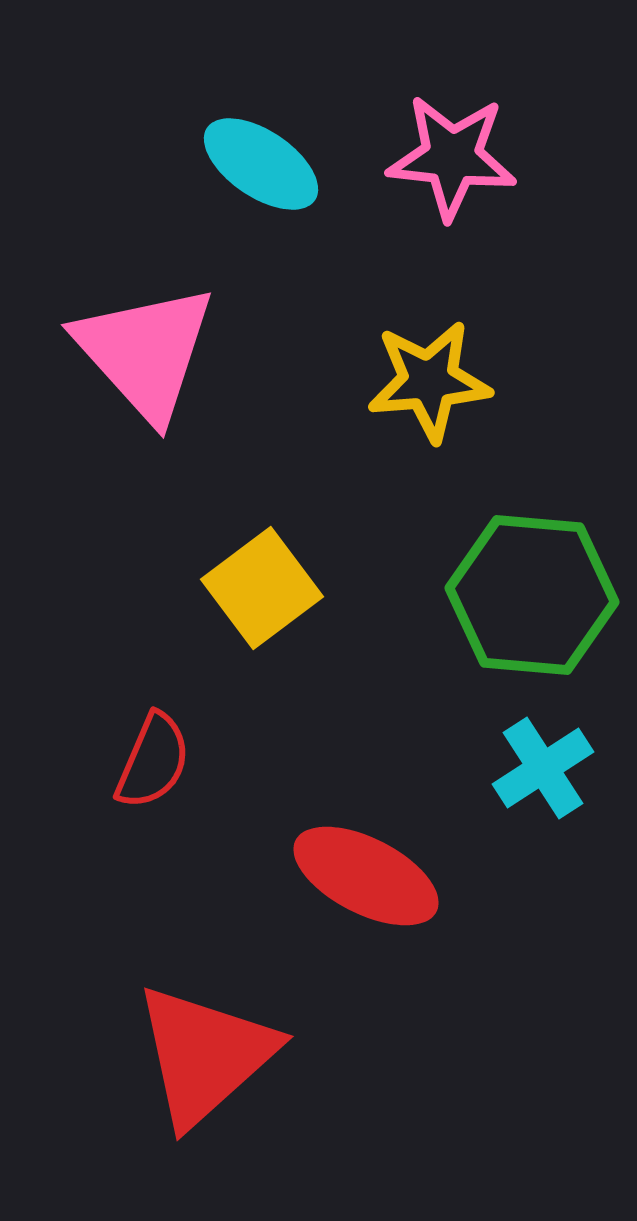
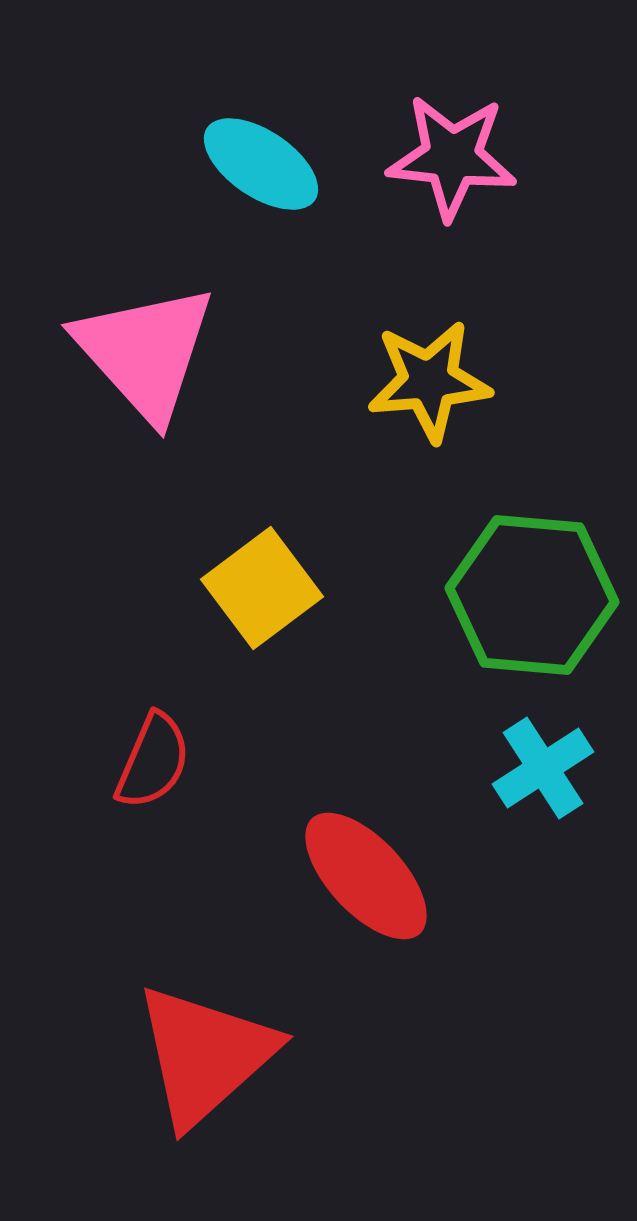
red ellipse: rotated 20 degrees clockwise
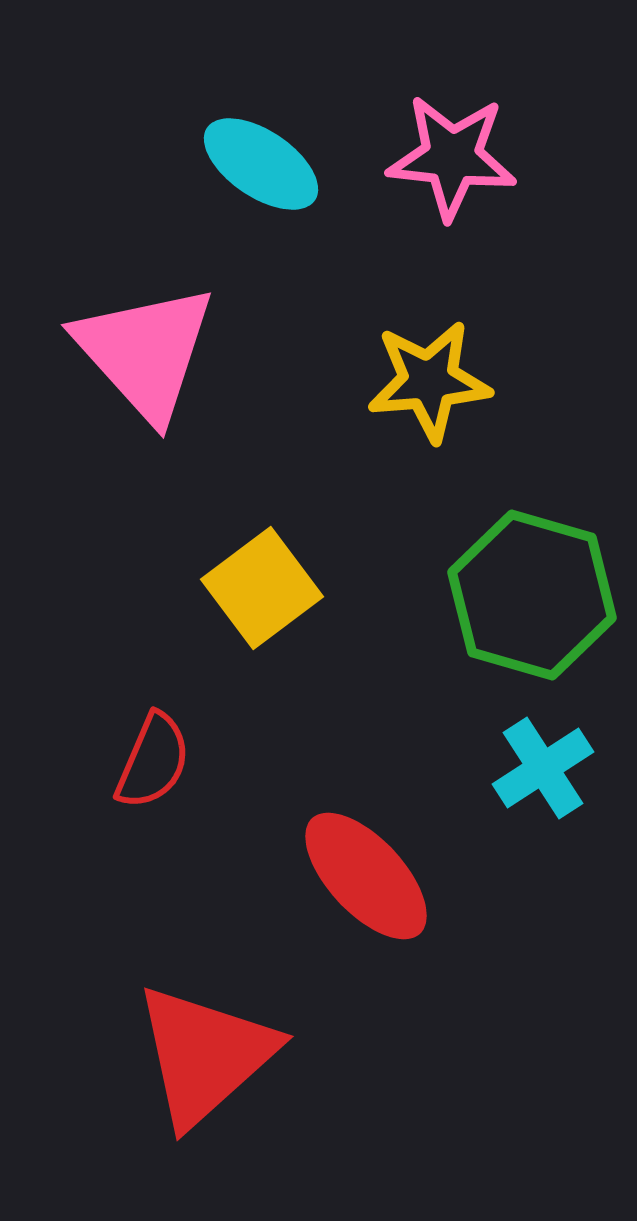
green hexagon: rotated 11 degrees clockwise
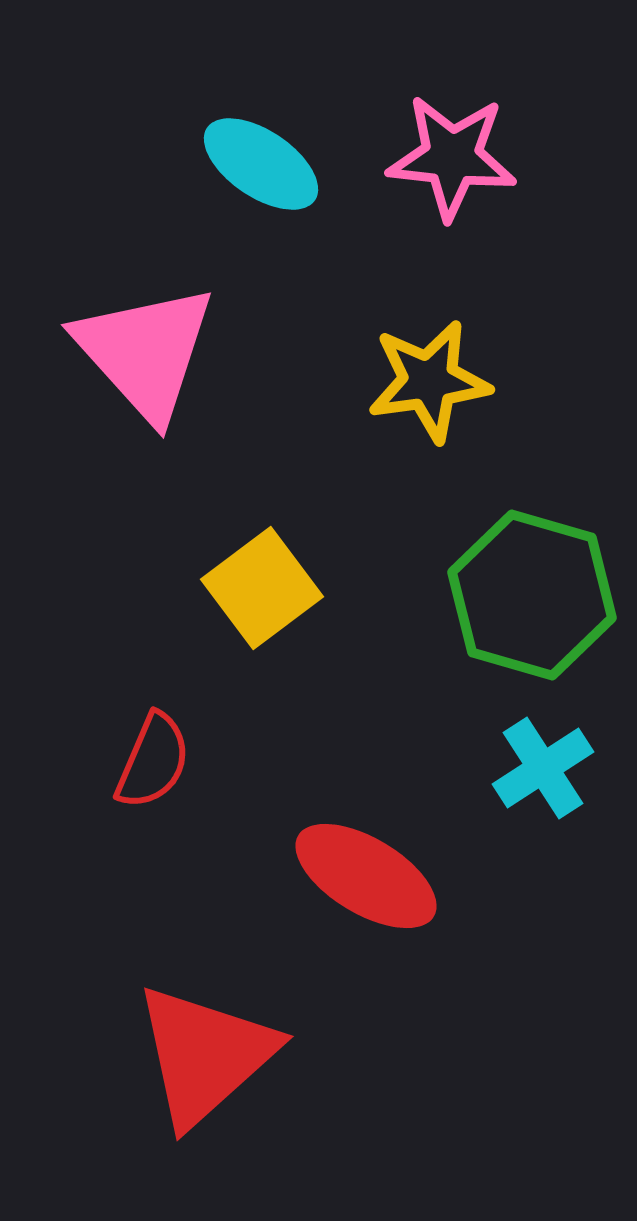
yellow star: rotated 3 degrees counterclockwise
red ellipse: rotated 16 degrees counterclockwise
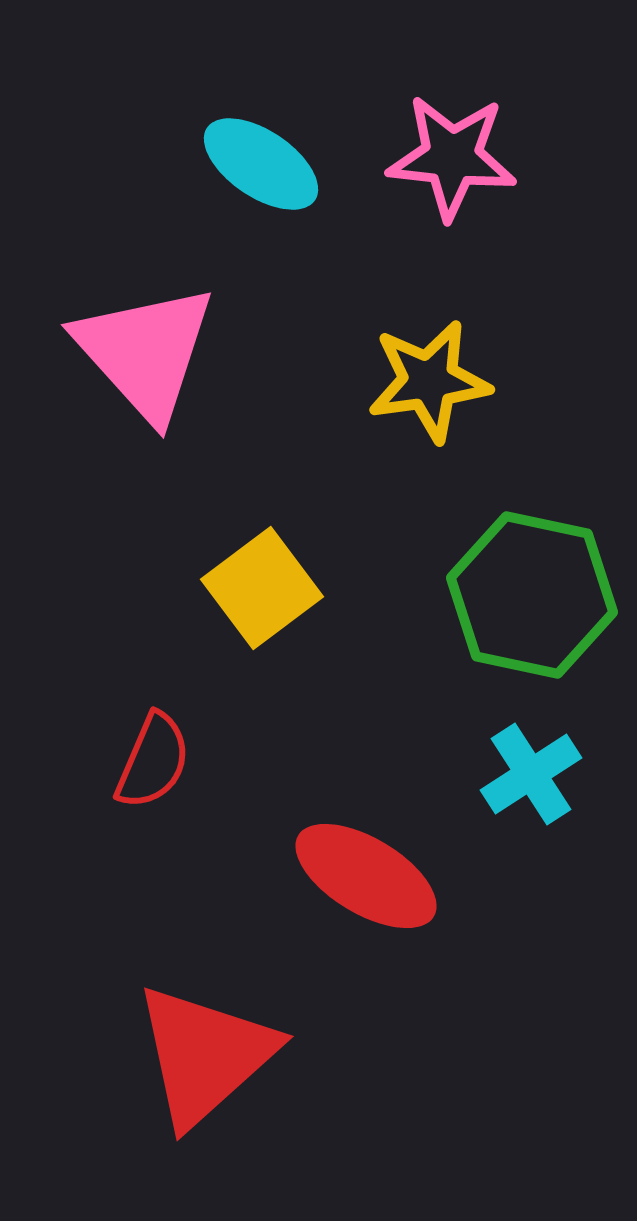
green hexagon: rotated 4 degrees counterclockwise
cyan cross: moved 12 px left, 6 px down
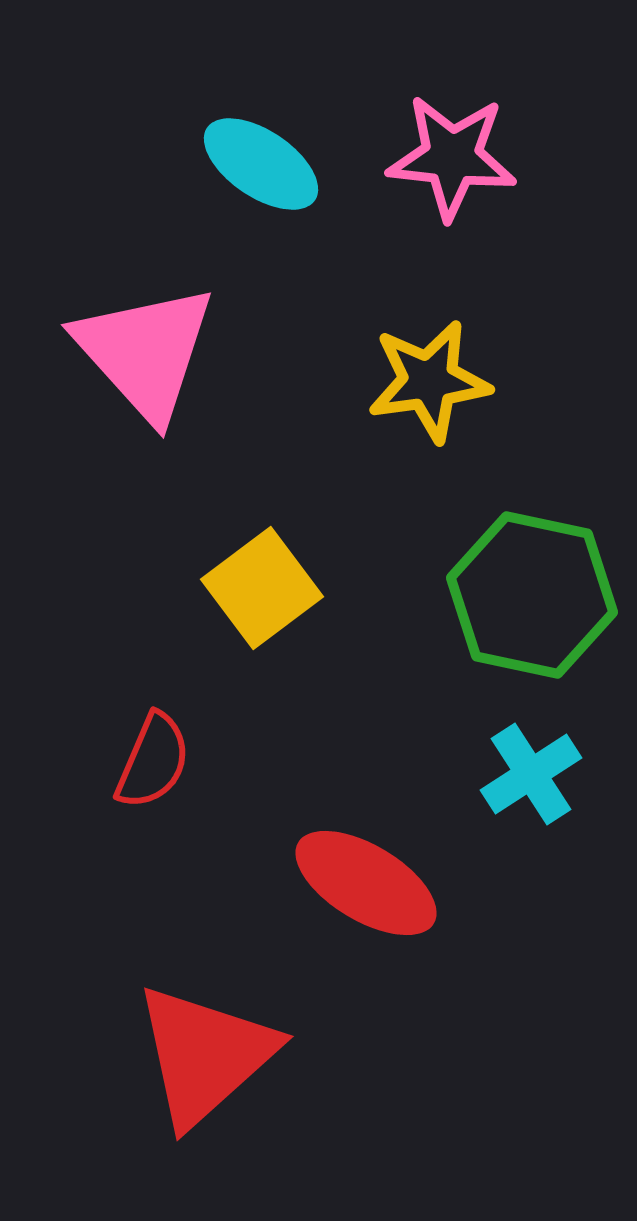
red ellipse: moved 7 px down
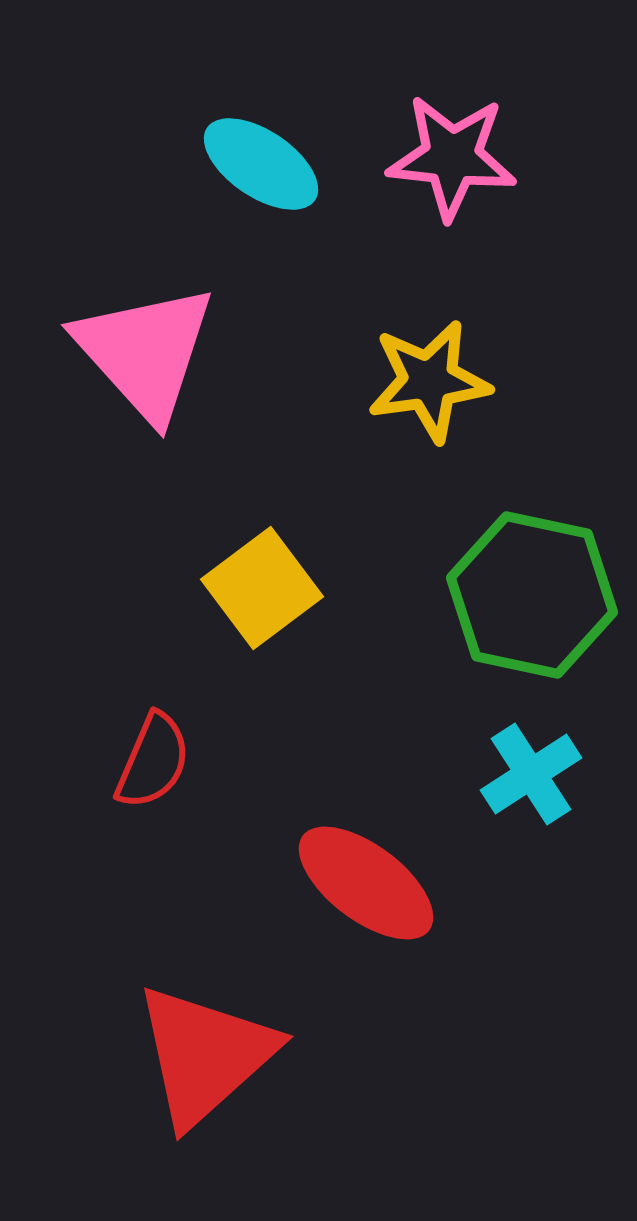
red ellipse: rotated 6 degrees clockwise
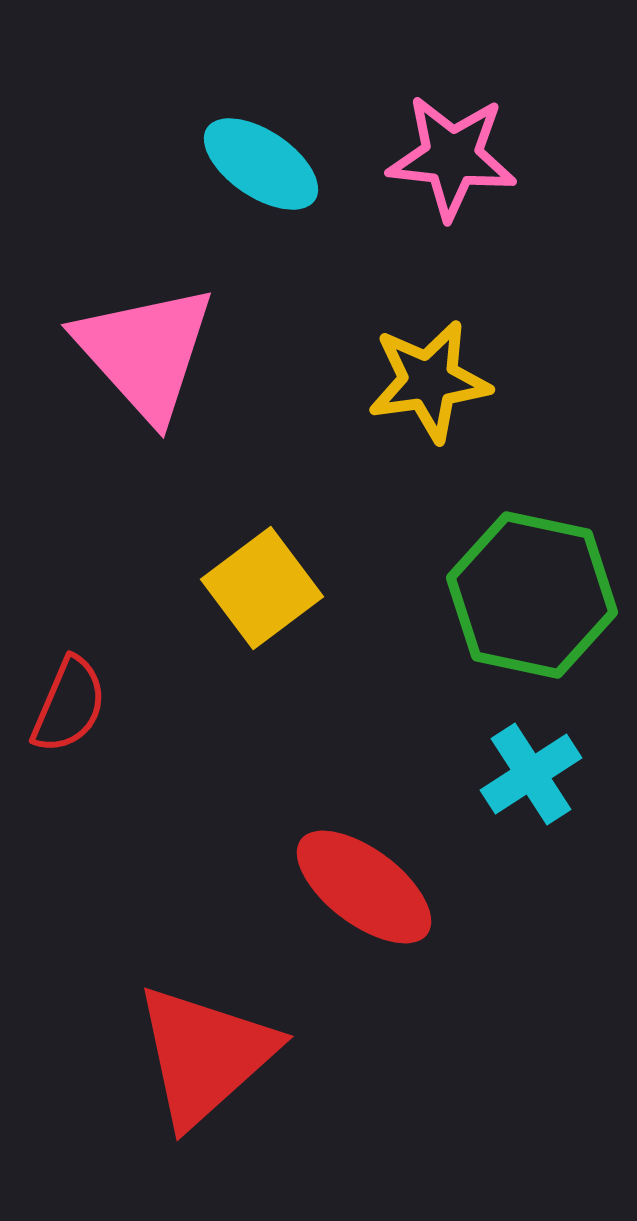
red semicircle: moved 84 px left, 56 px up
red ellipse: moved 2 px left, 4 px down
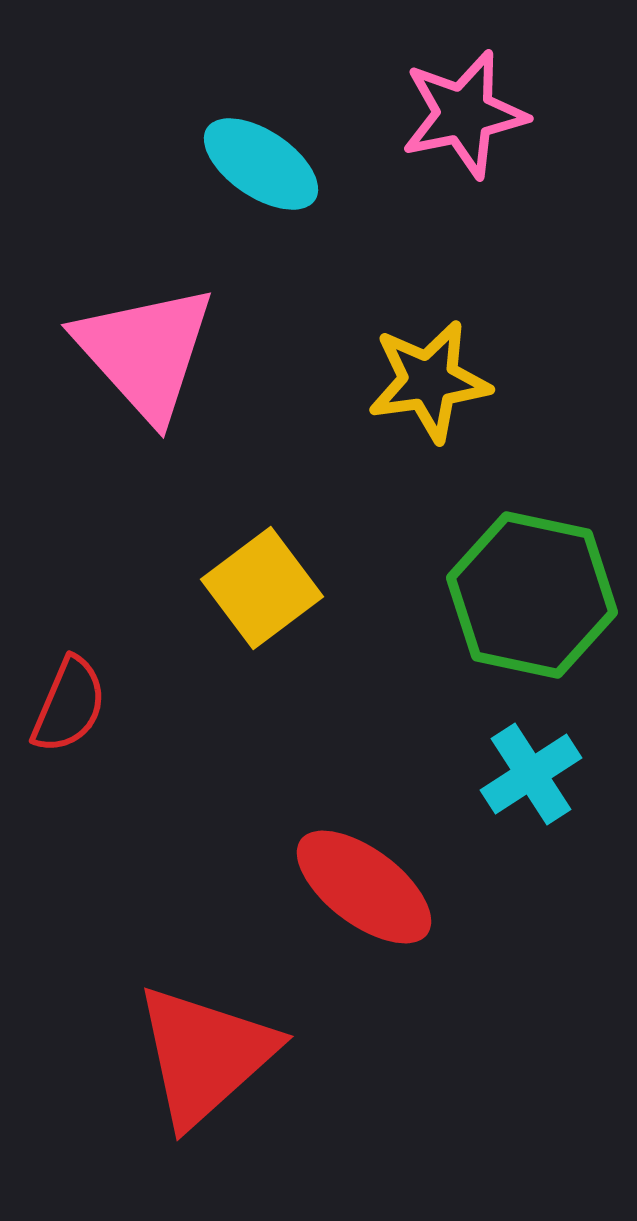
pink star: moved 12 px right, 43 px up; rotated 18 degrees counterclockwise
